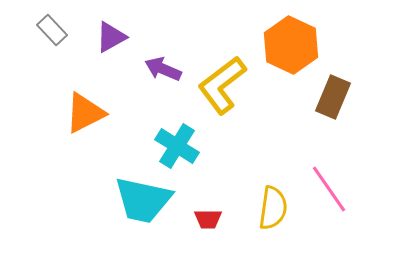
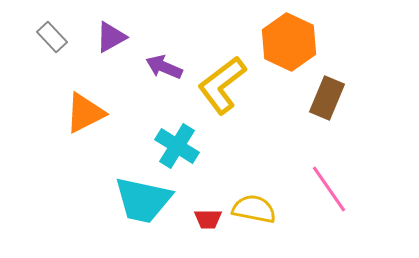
gray rectangle: moved 7 px down
orange hexagon: moved 2 px left, 3 px up
purple arrow: moved 1 px right, 2 px up
brown rectangle: moved 6 px left, 1 px down
yellow semicircle: moved 19 px left, 1 px down; rotated 87 degrees counterclockwise
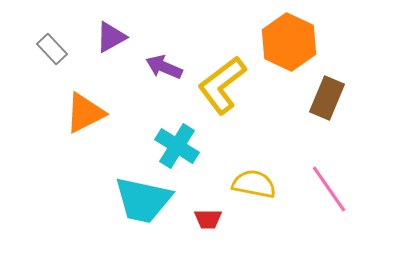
gray rectangle: moved 12 px down
yellow semicircle: moved 25 px up
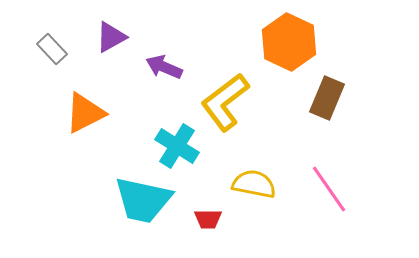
yellow L-shape: moved 3 px right, 17 px down
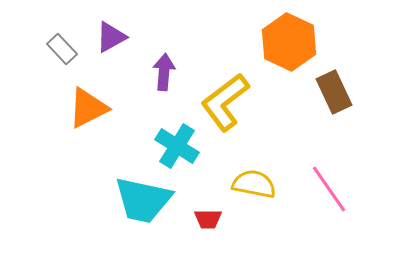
gray rectangle: moved 10 px right
purple arrow: moved 5 px down; rotated 72 degrees clockwise
brown rectangle: moved 7 px right, 6 px up; rotated 48 degrees counterclockwise
orange triangle: moved 3 px right, 5 px up
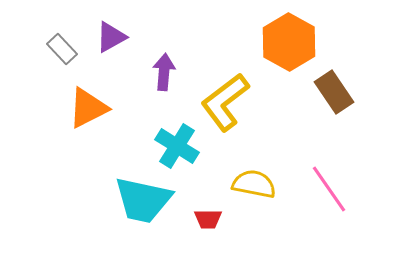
orange hexagon: rotated 4 degrees clockwise
brown rectangle: rotated 9 degrees counterclockwise
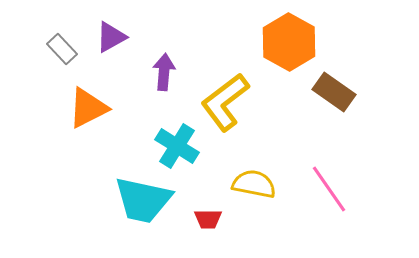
brown rectangle: rotated 21 degrees counterclockwise
